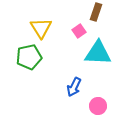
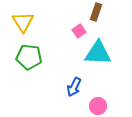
yellow triangle: moved 18 px left, 6 px up
green pentagon: rotated 20 degrees clockwise
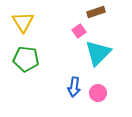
brown rectangle: rotated 54 degrees clockwise
cyan triangle: rotated 48 degrees counterclockwise
green pentagon: moved 3 px left, 2 px down
blue arrow: rotated 18 degrees counterclockwise
pink circle: moved 13 px up
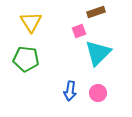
yellow triangle: moved 8 px right
pink square: rotated 16 degrees clockwise
blue arrow: moved 4 px left, 4 px down
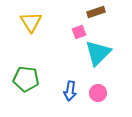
pink square: moved 1 px down
green pentagon: moved 20 px down
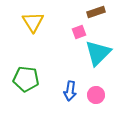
yellow triangle: moved 2 px right
pink circle: moved 2 px left, 2 px down
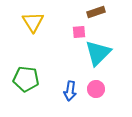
pink square: rotated 16 degrees clockwise
pink circle: moved 6 px up
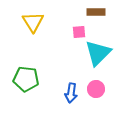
brown rectangle: rotated 18 degrees clockwise
blue arrow: moved 1 px right, 2 px down
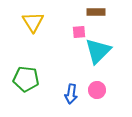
cyan triangle: moved 2 px up
pink circle: moved 1 px right, 1 px down
blue arrow: moved 1 px down
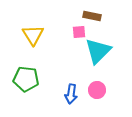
brown rectangle: moved 4 px left, 4 px down; rotated 12 degrees clockwise
yellow triangle: moved 13 px down
